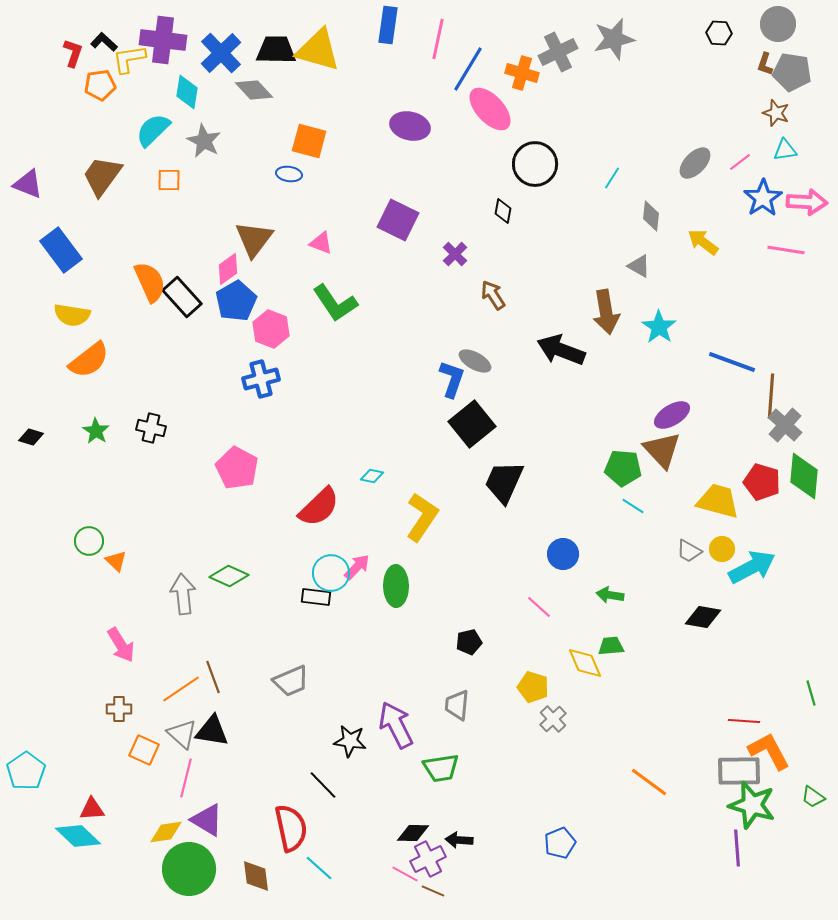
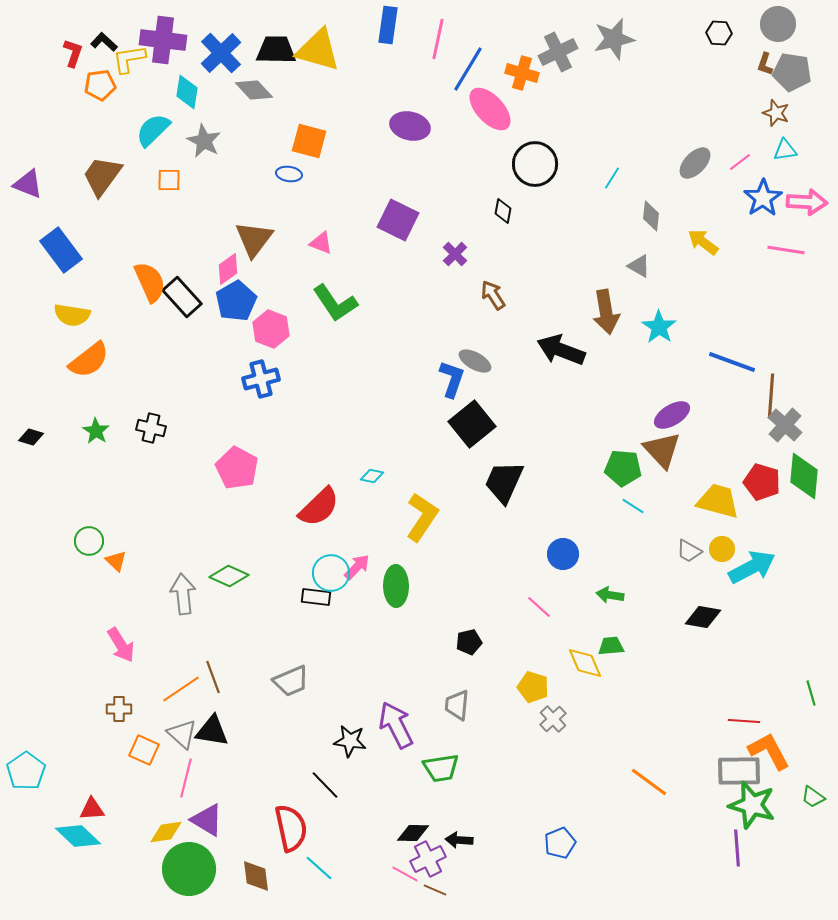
black line at (323, 785): moved 2 px right
brown line at (433, 891): moved 2 px right, 1 px up
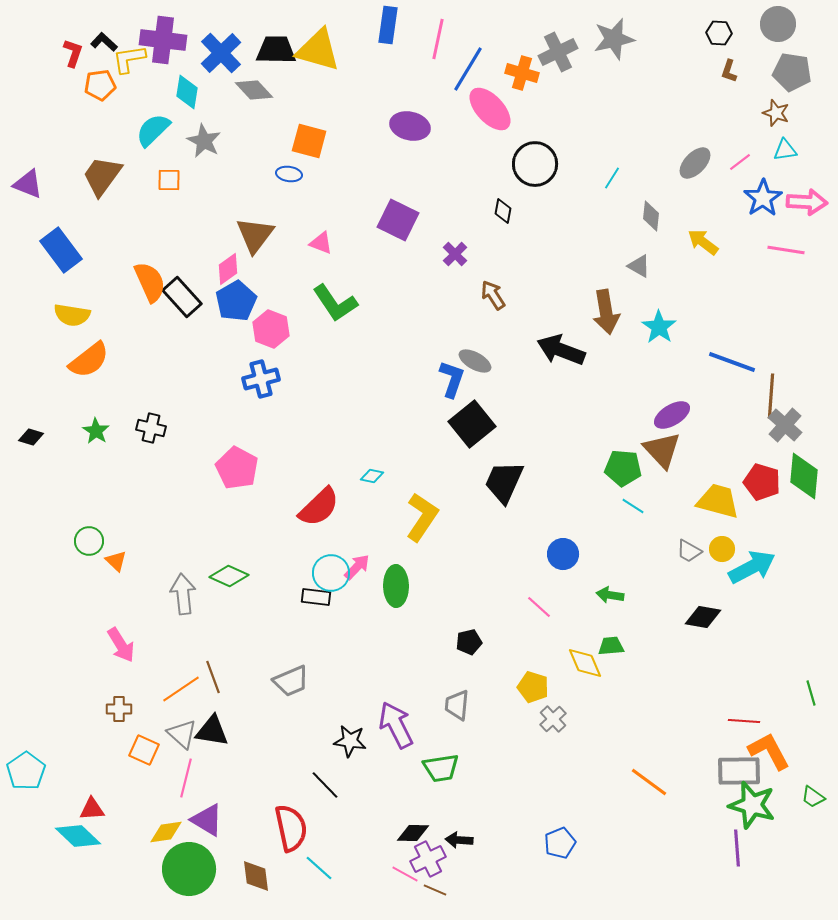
brown L-shape at (765, 64): moved 36 px left, 7 px down
brown triangle at (254, 239): moved 1 px right, 4 px up
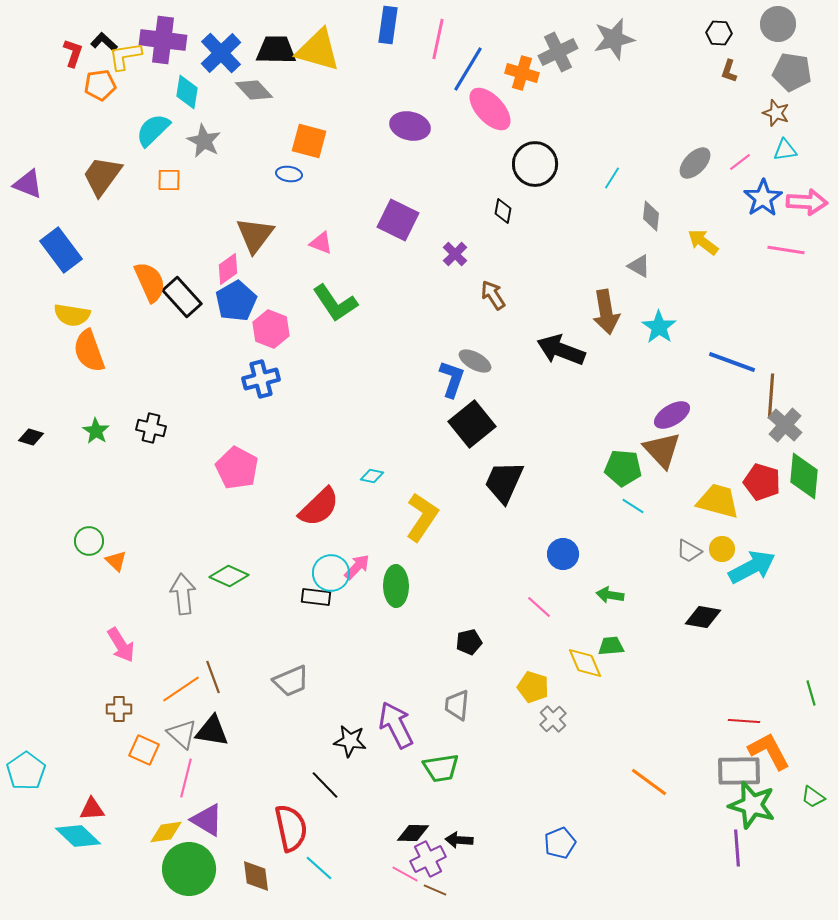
yellow L-shape at (129, 59): moved 4 px left, 3 px up
orange semicircle at (89, 360): moved 9 px up; rotated 108 degrees clockwise
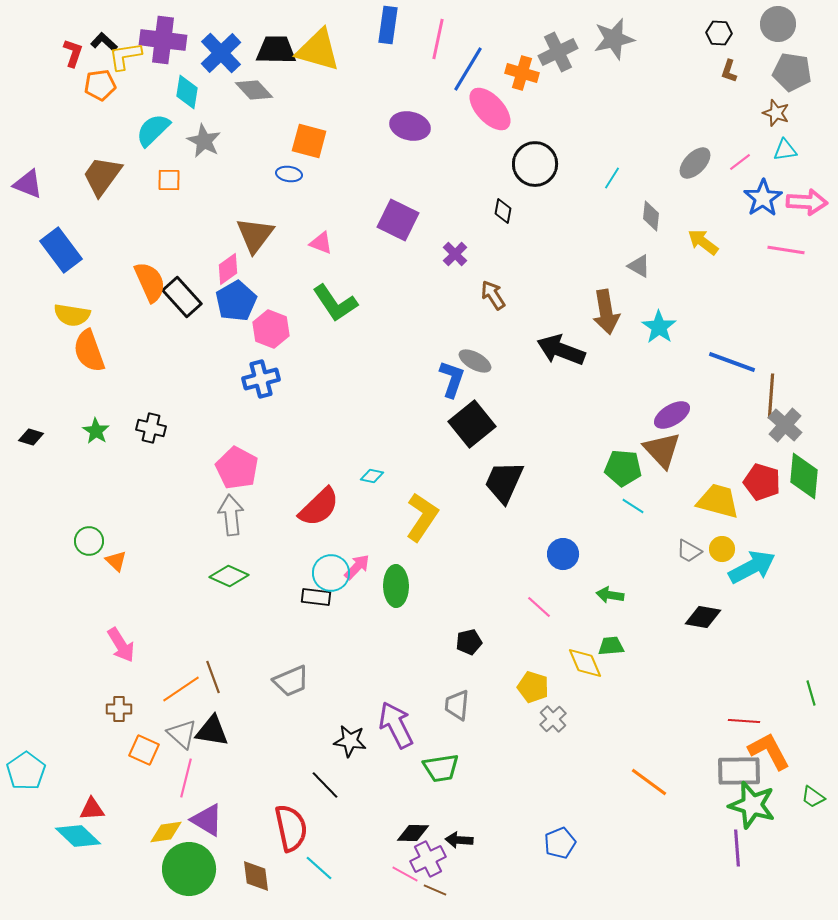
gray arrow at (183, 594): moved 48 px right, 79 px up
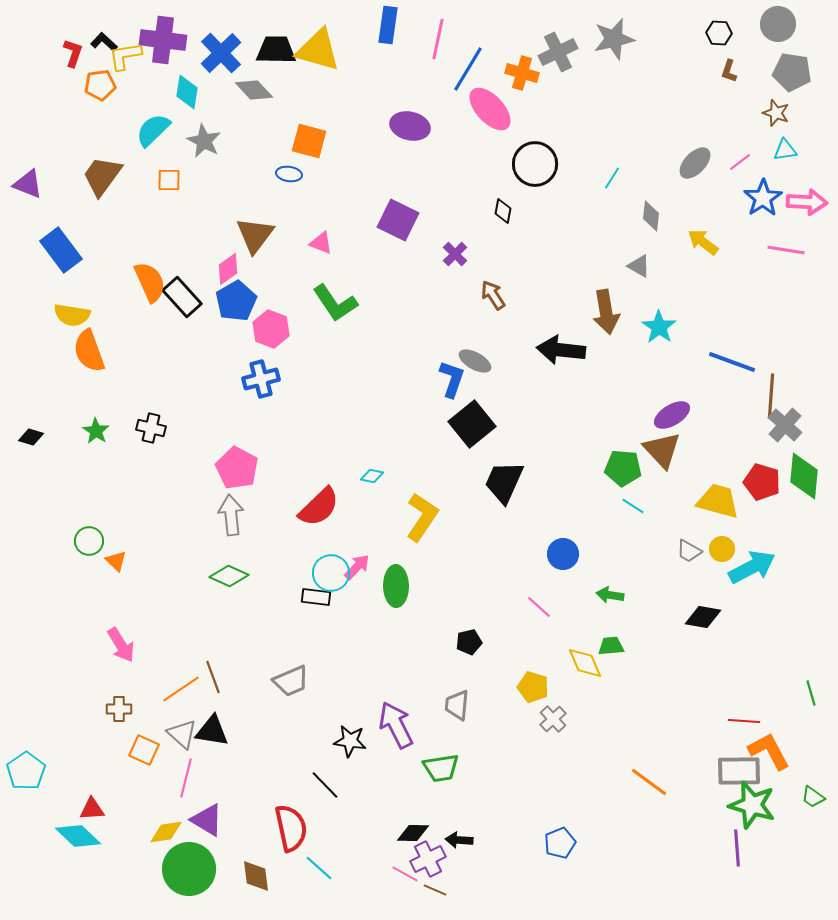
black arrow at (561, 350): rotated 15 degrees counterclockwise
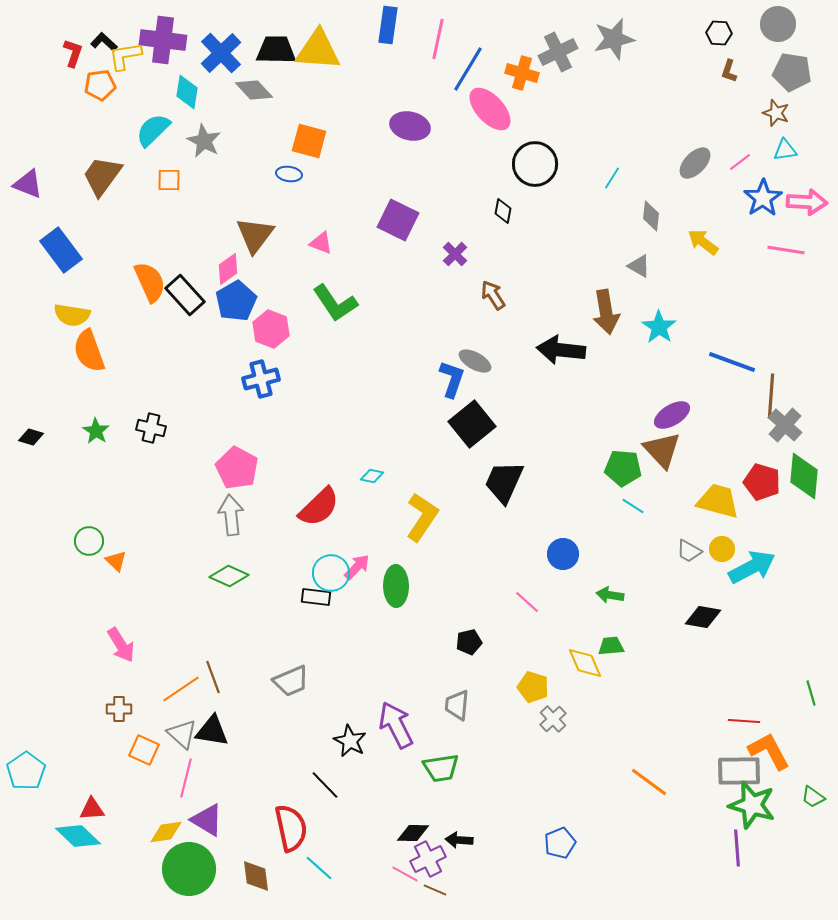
yellow triangle at (318, 50): rotated 12 degrees counterclockwise
black rectangle at (182, 297): moved 3 px right, 2 px up
pink line at (539, 607): moved 12 px left, 5 px up
black star at (350, 741): rotated 20 degrees clockwise
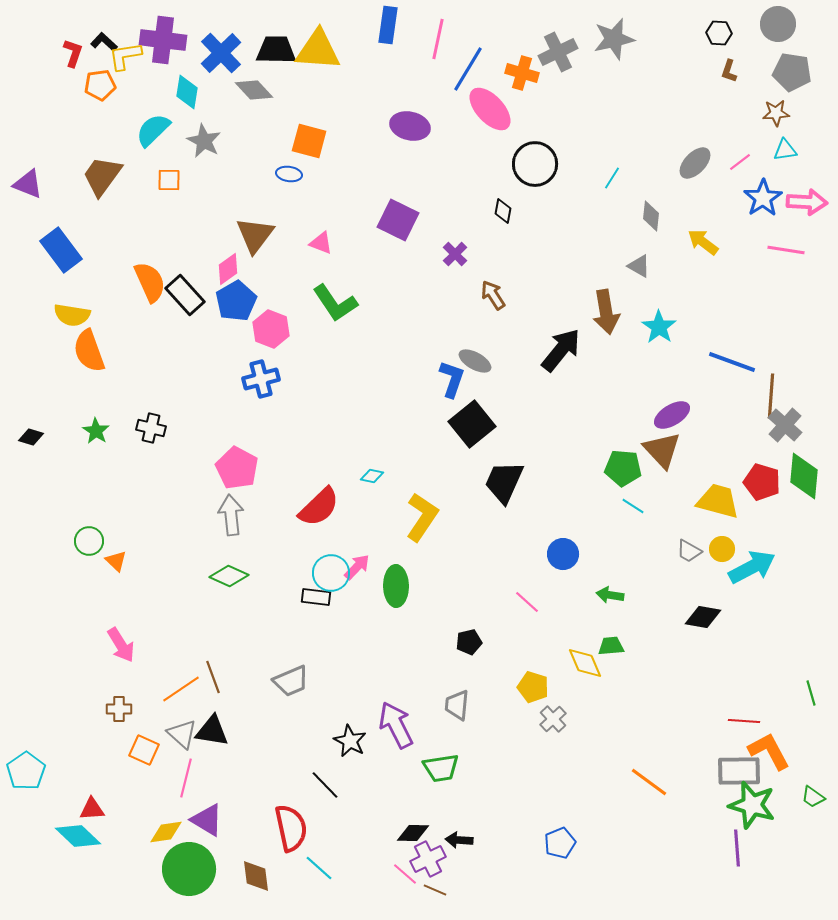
brown star at (776, 113): rotated 24 degrees counterclockwise
black arrow at (561, 350): rotated 123 degrees clockwise
pink line at (405, 874): rotated 12 degrees clockwise
